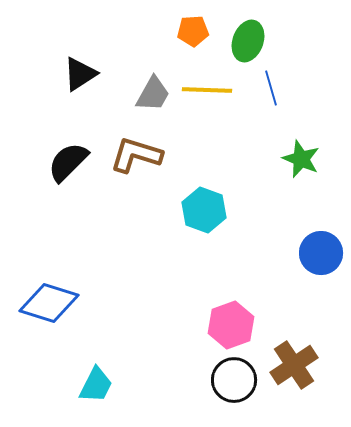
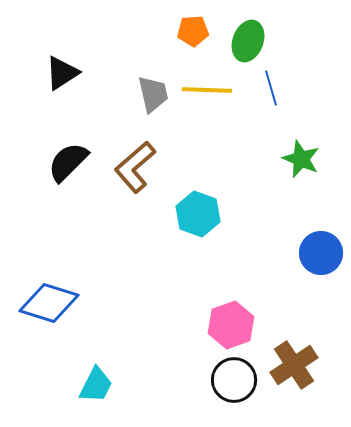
black triangle: moved 18 px left, 1 px up
gray trapezoid: rotated 42 degrees counterclockwise
brown L-shape: moved 1 px left, 12 px down; rotated 58 degrees counterclockwise
cyan hexagon: moved 6 px left, 4 px down
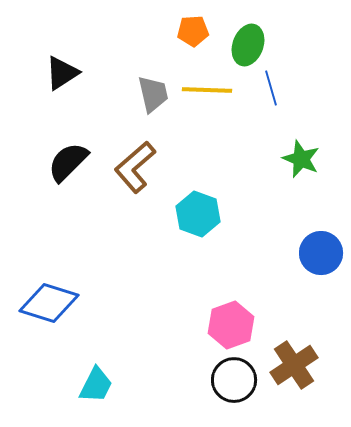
green ellipse: moved 4 px down
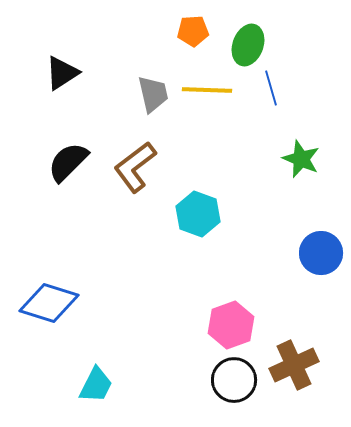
brown L-shape: rotated 4 degrees clockwise
brown cross: rotated 9 degrees clockwise
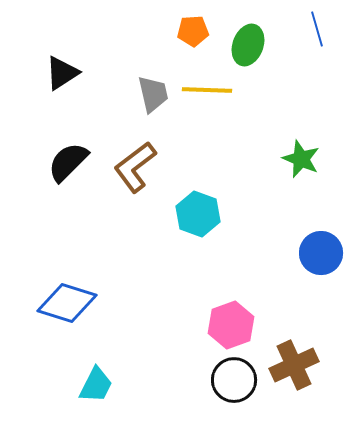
blue line: moved 46 px right, 59 px up
blue diamond: moved 18 px right
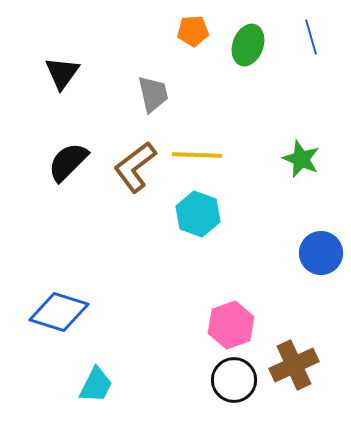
blue line: moved 6 px left, 8 px down
black triangle: rotated 21 degrees counterclockwise
yellow line: moved 10 px left, 65 px down
blue diamond: moved 8 px left, 9 px down
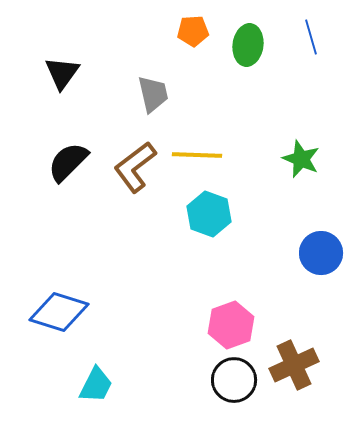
green ellipse: rotated 12 degrees counterclockwise
cyan hexagon: moved 11 px right
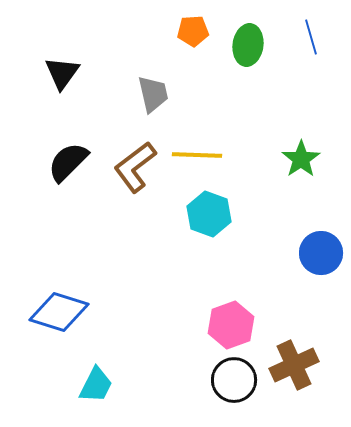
green star: rotated 15 degrees clockwise
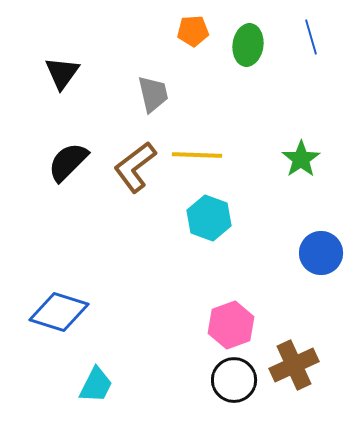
cyan hexagon: moved 4 px down
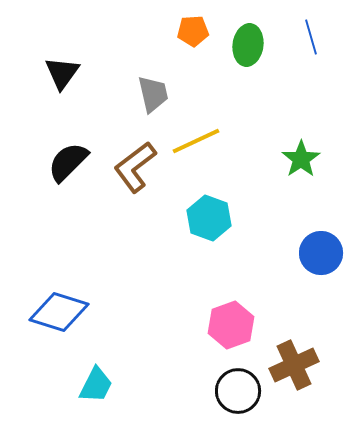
yellow line: moved 1 px left, 14 px up; rotated 27 degrees counterclockwise
black circle: moved 4 px right, 11 px down
